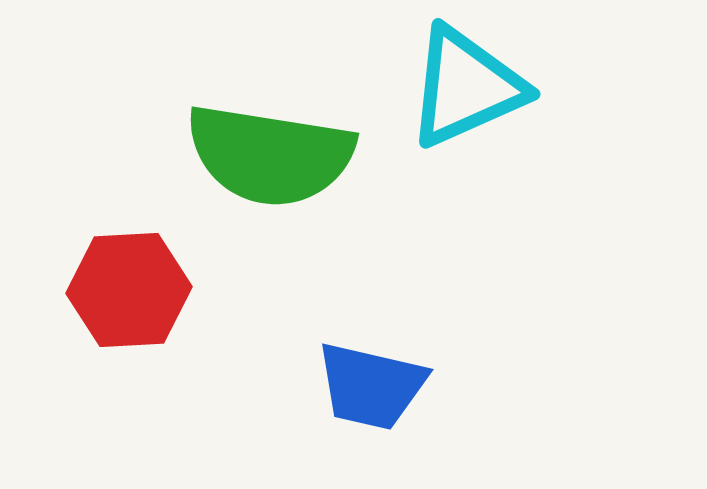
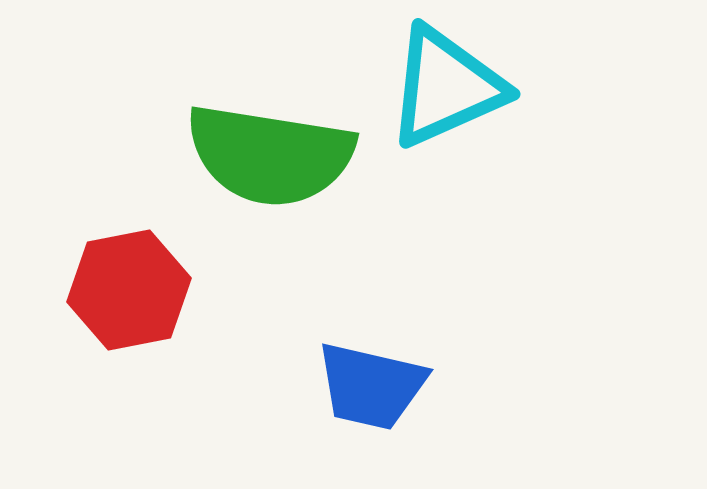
cyan triangle: moved 20 px left
red hexagon: rotated 8 degrees counterclockwise
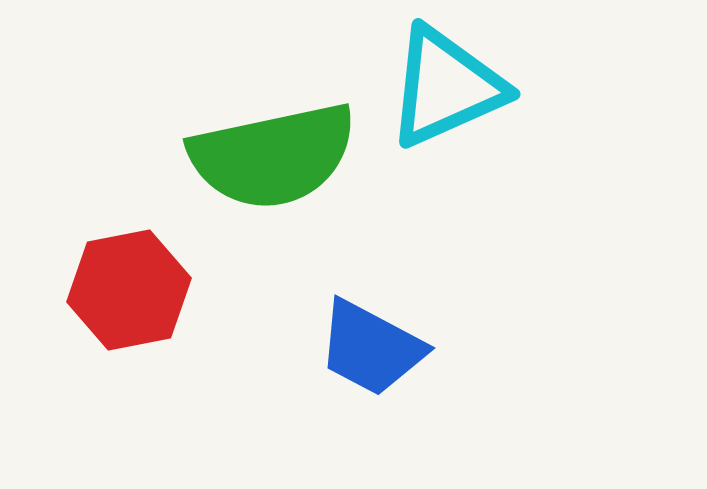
green semicircle: moved 3 px right, 1 px down; rotated 21 degrees counterclockwise
blue trapezoid: moved 38 px up; rotated 15 degrees clockwise
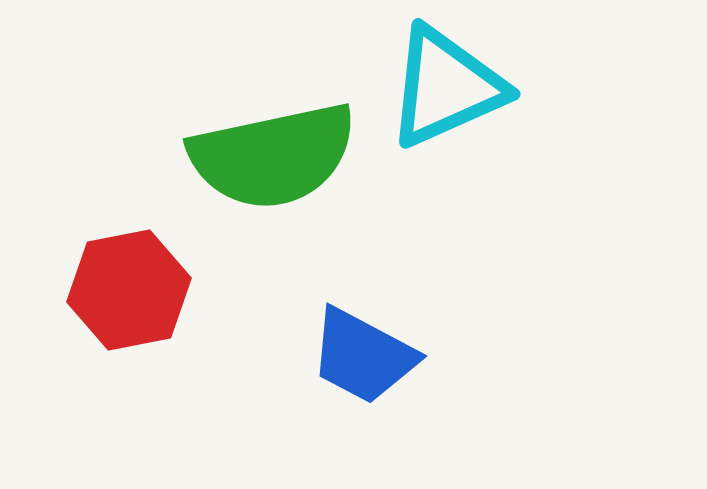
blue trapezoid: moved 8 px left, 8 px down
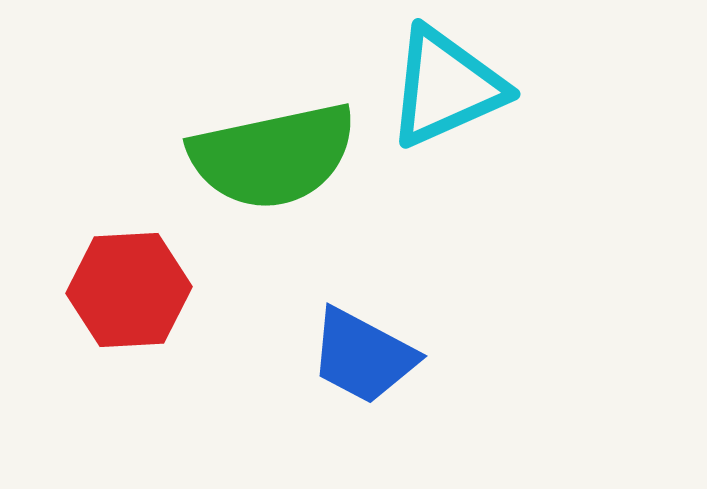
red hexagon: rotated 8 degrees clockwise
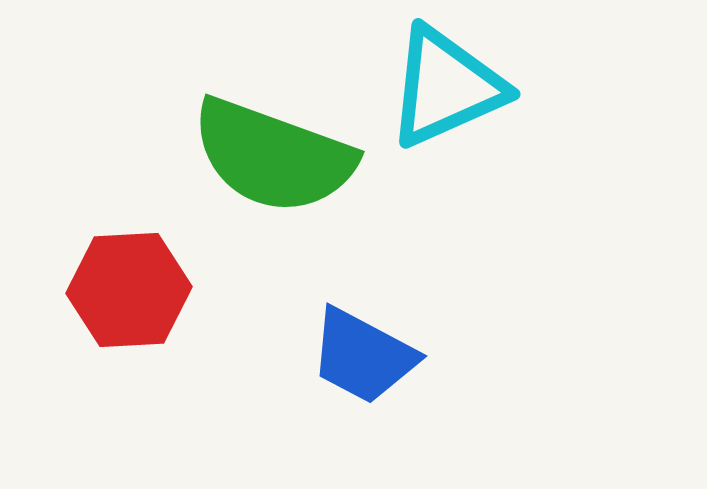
green semicircle: rotated 32 degrees clockwise
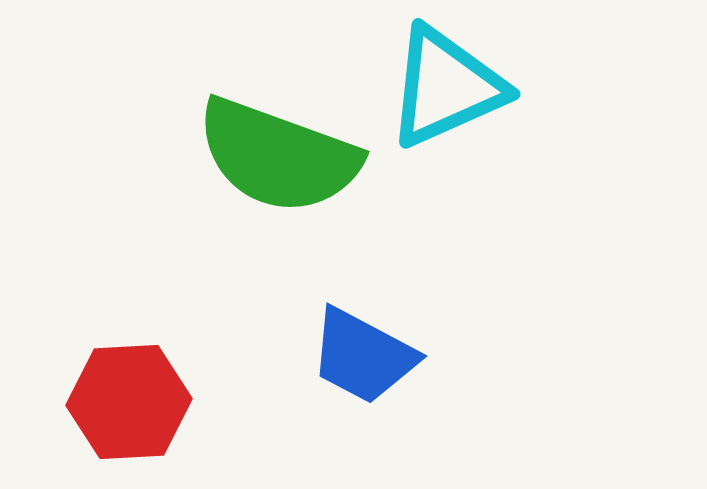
green semicircle: moved 5 px right
red hexagon: moved 112 px down
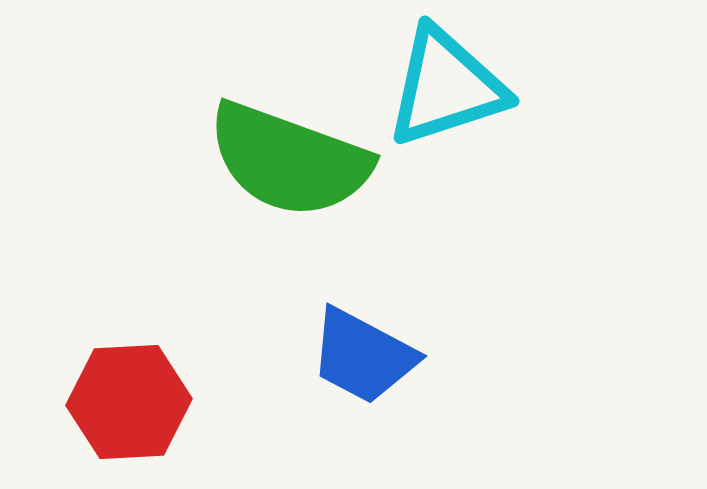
cyan triangle: rotated 6 degrees clockwise
green semicircle: moved 11 px right, 4 px down
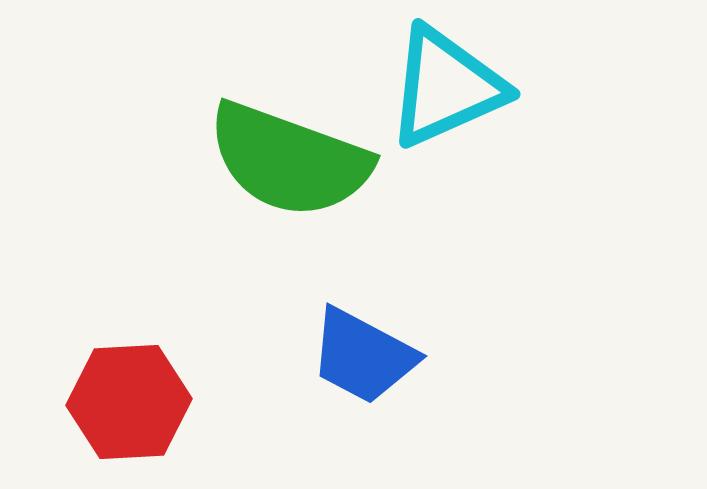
cyan triangle: rotated 6 degrees counterclockwise
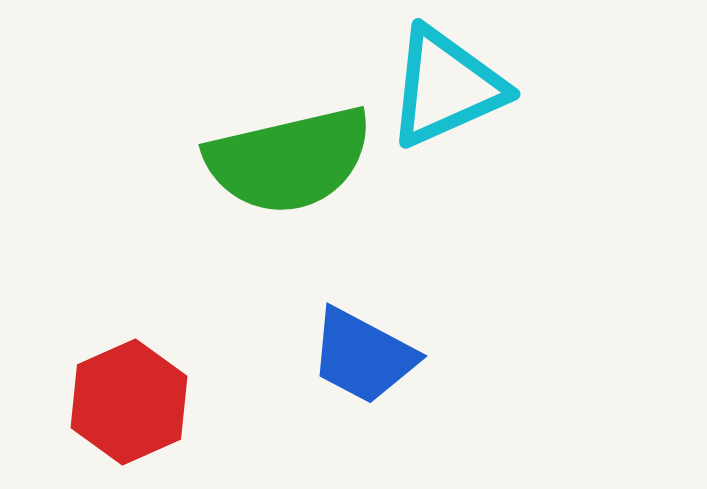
green semicircle: rotated 33 degrees counterclockwise
red hexagon: rotated 21 degrees counterclockwise
